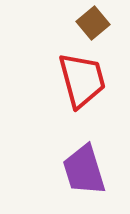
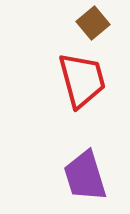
purple trapezoid: moved 1 px right, 6 px down
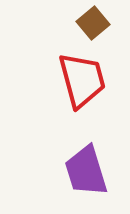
purple trapezoid: moved 1 px right, 5 px up
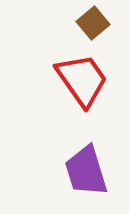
red trapezoid: rotated 20 degrees counterclockwise
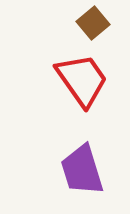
purple trapezoid: moved 4 px left, 1 px up
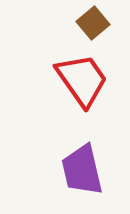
purple trapezoid: rotated 4 degrees clockwise
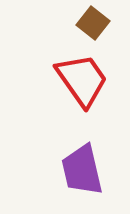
brown square: rotated 12 degrees counterclockwise
